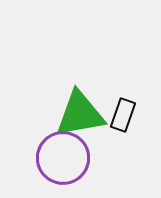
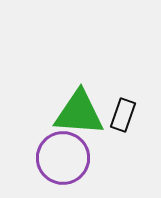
green triangle: moved 1 px left, 1 px up; rotated 14 degrees clockwise
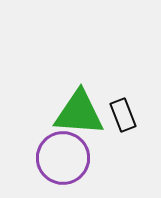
black rectangle: rotated 40 degrees counterclockwise
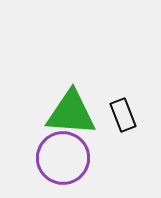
green triangle: moved 8 px left
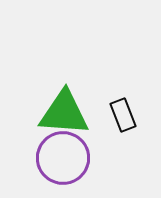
green triangle: moved 7 px left
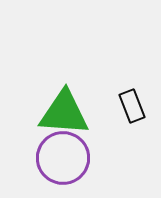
black rectangle: moved 9 px right, 9 px up
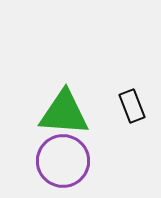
purple circle: moved 3 px down
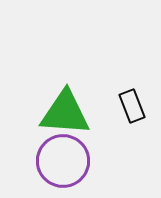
green triangle: moved 1 px right
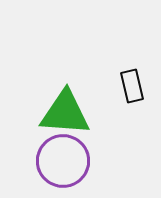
black rectangle: moved 20 px up; rotated 8 degrees clockwise
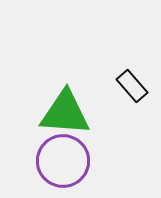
black rectangle: rotated 28 degrees counterclockwise
